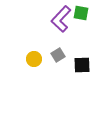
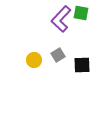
yellow circle: moved 1 px down
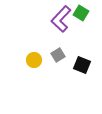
green square: rotated 21 degrees clockwise
black square: rotated 24 degrees clockwise
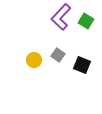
green square: moved 5 px right, 8 px down
purple L-shape: moved 2 px up
gray square: rotated 24 degrees counterclockwise
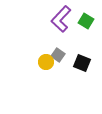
purple L-shape: moved 2 px down
yellow circle: moved 12 px right, 2 px down
black square: moved 2 px up
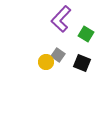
green square: moved 13 px down
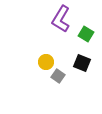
purple L-shape: rotated 12 degrees counterclockwise
gray square: moved 21 px down
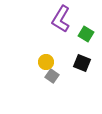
gray square: moved 6 px left
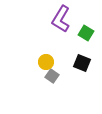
green square: moved 1 px up
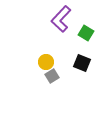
purple L-shape: rotated 12 degrees clockwise
gray square: rotated 24 degrees clockwise
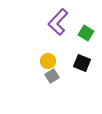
purple L-shape: moved 3 px left, 3 px down
yellow circle: moved 2 px right, 1 px up
